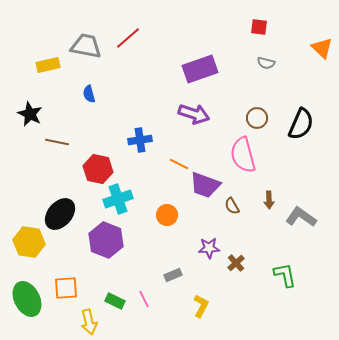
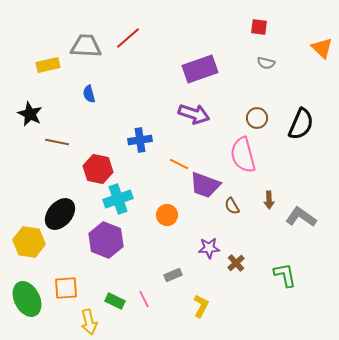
gray trapezoid: rotated 8 degrees counterclockwise
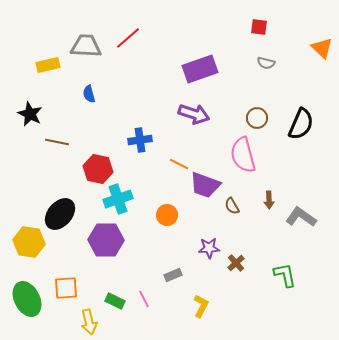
purple hexagon: rotated 20 degrees counterclockwise
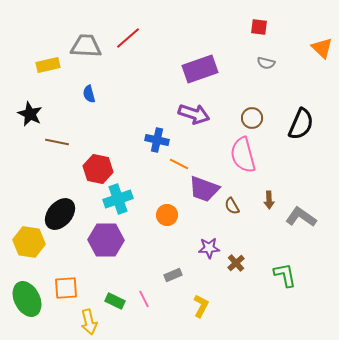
brown circle: moved 5 px left
blue cross: moved 17 px right; rotated 20 degrees clockwise
purple trapezoid: moved 1 px left, 4 px down
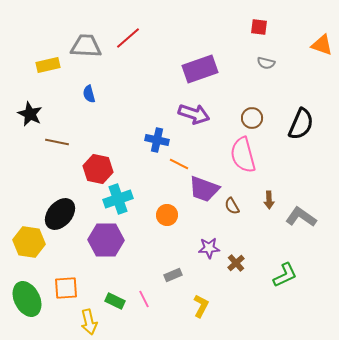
orange triangle: moved 3 px up; rotated 25 degrees counterclockwise
green L-shape: rotated 76 degrees clockwise
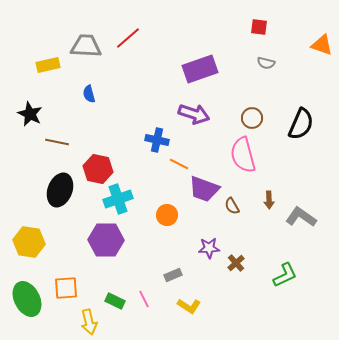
black ellipse: moved 24 px up; rotated 20 degrees counterclockwise
yellow L-shape: moved 12 px left; rotated 95 degrees clockwise
